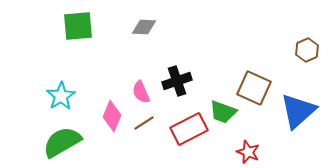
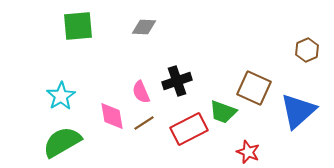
pink diamond: rotated 32 degrees counterclockwise
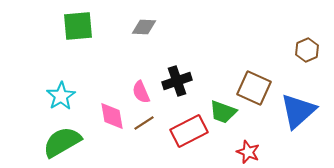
red rectangle: moved 2 px down
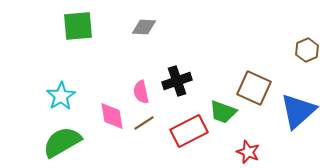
pink semicircle: rotated 10 degrees clockwise
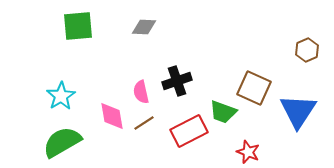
blue triangle: rotated 15 degrees counterclockwise
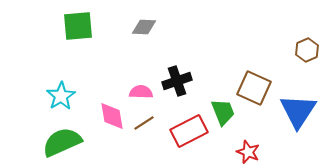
pink semicircle: rotated 105 degrees clockwise
green trapezoid: rotated 132 degrees counterclockwise
green semicircle: rotated 6 degrees clockwise
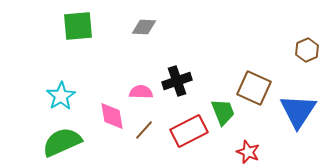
brown line: moved 7 px down; rotated 15 degrees counterclockwise
